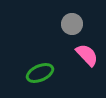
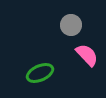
gray circle: moved 1 px left, 1 px down
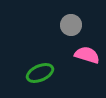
pink semicircle: rotated 30 degrees counterclockwise
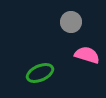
gray circle: moved 3 px up
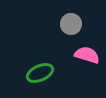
gray circle: moved 2 px down
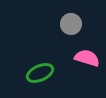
pink semicircle: moved 3 px down
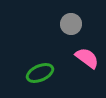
pink semicircle: rotated 20 degrees clockwise
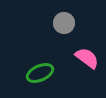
gray circle: moved 7 px left, 1 px up
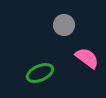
gray circle: moved 2 px down
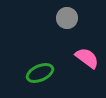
gray circle: moved 3 px right, 7 px up
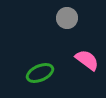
pink semicircle: moved 2 px down
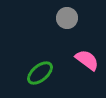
green ellipse: rotated 16 degrees counterclockwise
